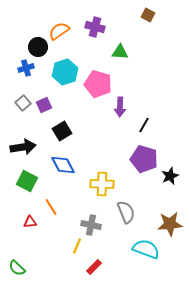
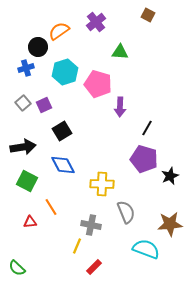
purple cross: moved 1 px right, 5 px up; rotated 36 degrees clockwise
black line: moved 3 px right, 3 px down
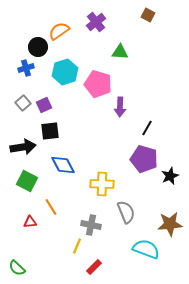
black square: moved 12 px left; rotated 24 degrees clockwise
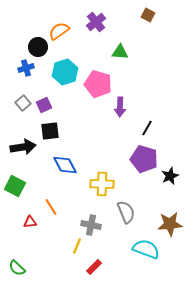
blue diamond: moved 2 px right
green square: moved 12 px left, 5 px down
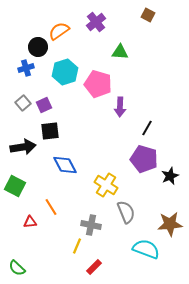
yellow cross: moved 4 px right, 1 px down; rotated 30 degrees clockwise
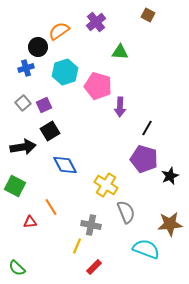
pink pentagon: moved 2 px down
black square: rotated 24 degrees counterclockwise
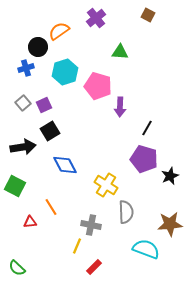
purple cross: moved 4 px up
gray semicircle: rotated 20 degrees clockwise
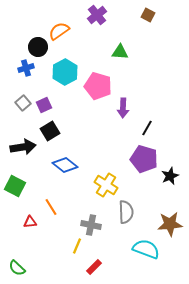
purple cross: moved 1 px right, 3 px up
cyan hexagon: rotated 10 degrees counterclockwise
purple arrow: moved 3 px right, 1 px down
blue diamond: rotated 25 degrees counterclockwise
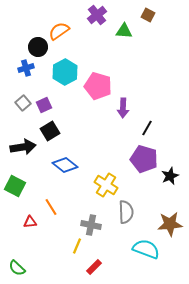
green triangle: moved 4 px right, 21 px up
